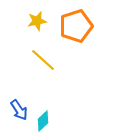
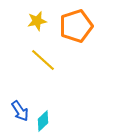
blue arrow: moved 1 px right, 1 px down
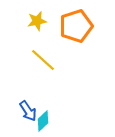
blue arrow: moved 8 px right
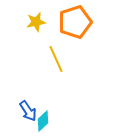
yellow star: moved 1 px left, 1 px down
orange pentagon: moved 1 px left, 4 px up
yellow line: moved 13 px right, 1 px up; rotated 24 degrees clockwise
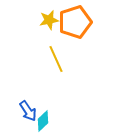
yellow star: moved 13 px right, 2 px up
